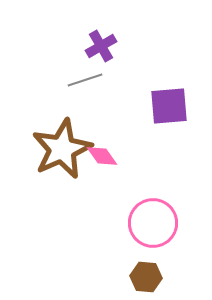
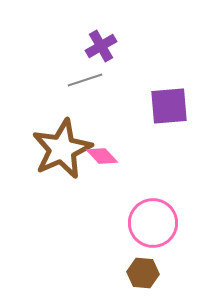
pink diamond: rotated 8 degrees counterclockwise
brown hexagon: moved 3 px left, 4 px up
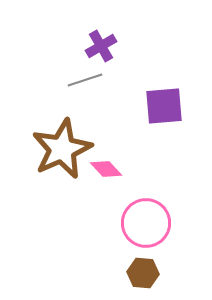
purple square: moved 5 px left
pink diamond: moved 4 px right, 13 px down
pink circle: moved 7 px left
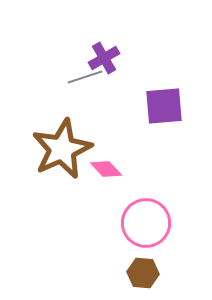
purple cross: moved 3 px right, 12 px down
gray line: moved 3 px up
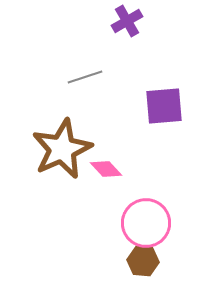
purple cross: moved 23 px right, 37 px up
brown hexagon: moved 12 px up
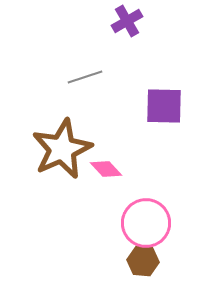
purple square: rotated 6 degrees clockwise
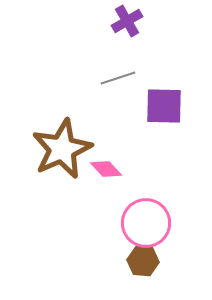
gray line: moved 33 px right, 1 px down
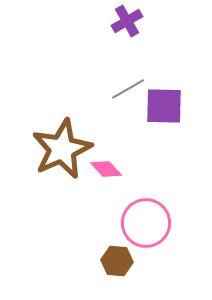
gray line: moved 10 px right, 11 px down; rotated 12 degrees counterclockwise
brown hexagon: moved 26 px left
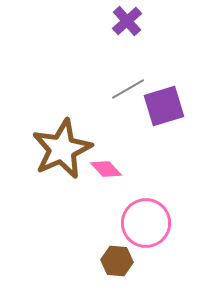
purple cross: rotated 12 degrees counterclockwise
purple square: rotated 18 degrees counterclockwise
